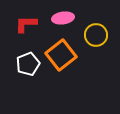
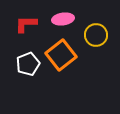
pink ellipse: moved 1 px down
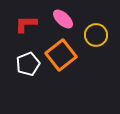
pink ellipse: rotated 50 degrees clockwise
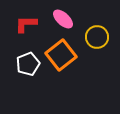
yellow circle: moved 1 px right, 2 px down
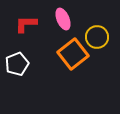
pink ellipse: rotated 25 degrees clockwise
orange square: moved 12 px right, 1 px up
white pentagon: moved 11 px left
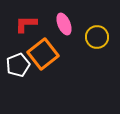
pink ellipse: moved 1 px right, 5 px down
orange square: moved 30 px left
white pentagon: moved 1 px right, 1 px down
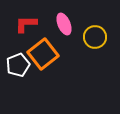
yellow circle: moved 2 px left
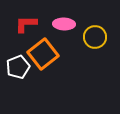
pink ellipse: rotated 65 degrees counterclockwise
white pentagon: moved 2 px down
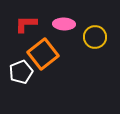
white pentagon: moved 3 px right, 5 px down
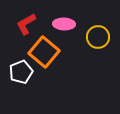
red L-shape: rotated 30 degrees counterclockwise
yellow circle: moved 3 px right
orange square: moved 1 px right, 2 px up; rotated 12 degrees counterclockwise
